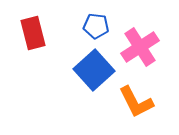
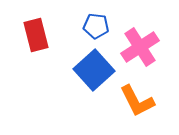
red rectangle: moved 3 px right, 2 px down
orange L-shape: moved 1 px right, 1 px up
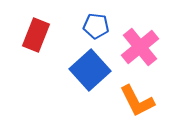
red rectangle: rotated 36 degrees clockwise
pink cross: rotated 6 degrees counterclockwise
blue square: moved 4 px left
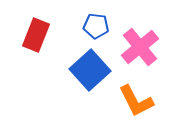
orange L-shape: moved 1 px left
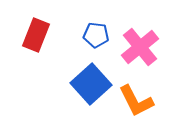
blue pentagon: moved 9 px down
blue square: moved 1 px right, 14 px down
